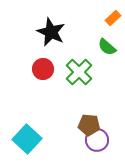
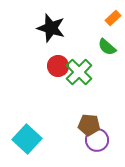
black star: moved 4 px up; rotated 8 degrees counterclockwise
red circle: moved 15 px right, 3 px up
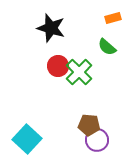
orange rectangle: rotated 28 degrees clockwise
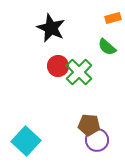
black star: rotated 8 degrees clockwise
cyan square: moved 1 px left, 2 px down
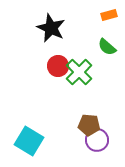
orange rectangle: moved 4 px left, 3 px up
cyan square: moved 3 px right; rotated 12 degrees counterclockwise
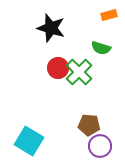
black star: rotated 8 degrees counterclockwise
green semicircle: moved 6 px left, 1 px down; rotated 24 degrees counterclockwise
red circle: moved 2 px down
purple circle: moved 3 px right, 6 px down
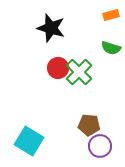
orange rectangle: moved 2 px right
green semicircle: moved 10 px right
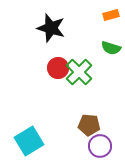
cyan square: rotated 28 degrees clockwise
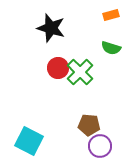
green cross: moved 1 px right
cyan square: rotated 32 degrees counterclockwise
